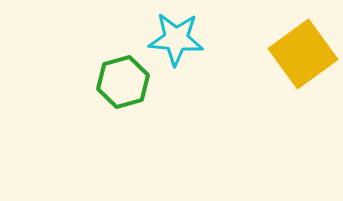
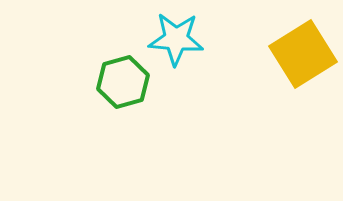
yellow square: rotated 4 degrees clockwise
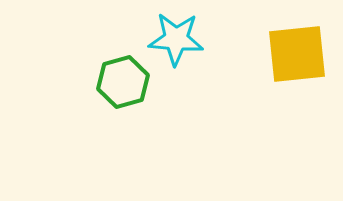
yellow square: moved 6 px left; rotated 26 degrees clockwise
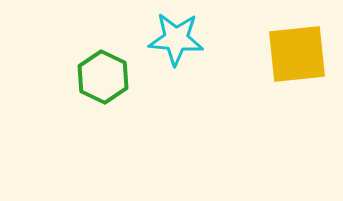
green hexagon: moved 20 px left, 5 px up; rotated 18 degrees counterclockwise
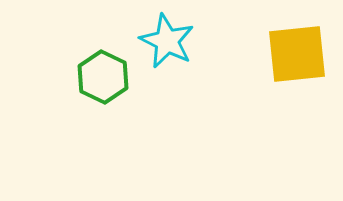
cyan star: moved 9 px left, 2 px down; rotated 22 degrees clockwise
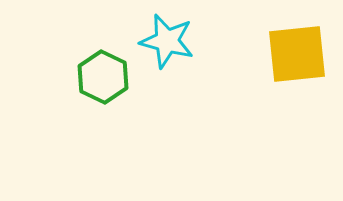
cyan star: rotated 12 degrees counterclockwise
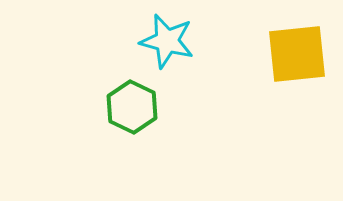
green hexagon: moved 29 px right, 30 px down
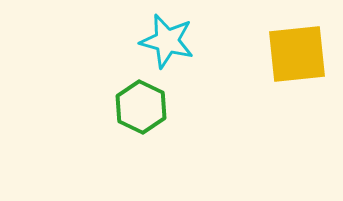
green hexagon: moved 9 px right
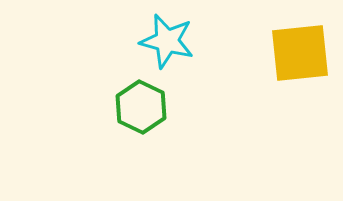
yellow square: moved 3 px right, 1 px up
